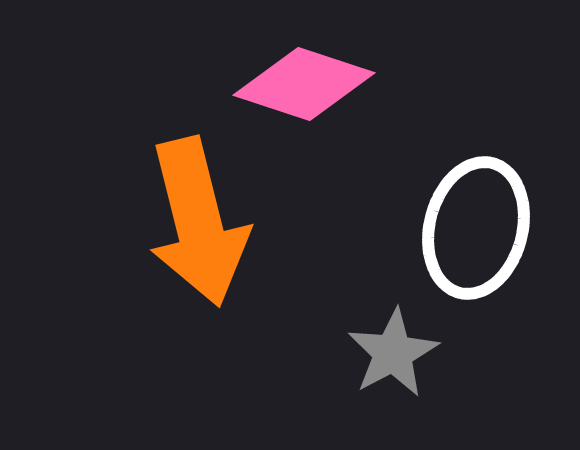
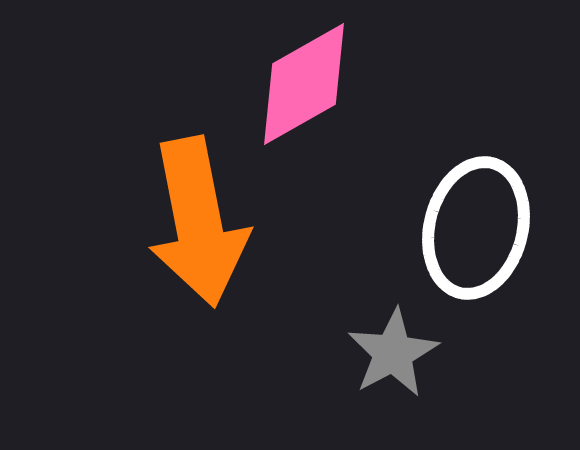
pink diamond: rotated 48 degrees counterclockwise
orange arrow: rotated 3 degrees clockwise
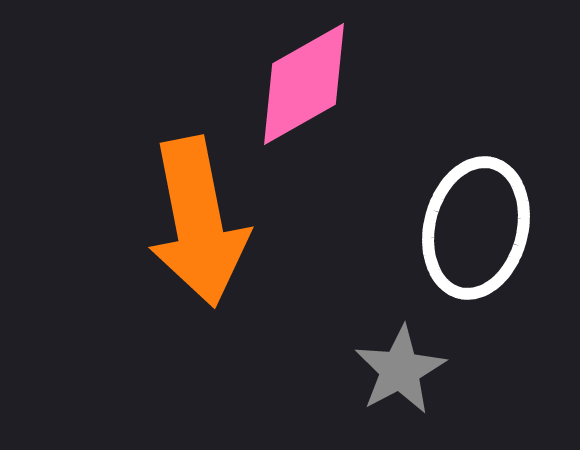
gray star: moved 7 px right, 17 px down
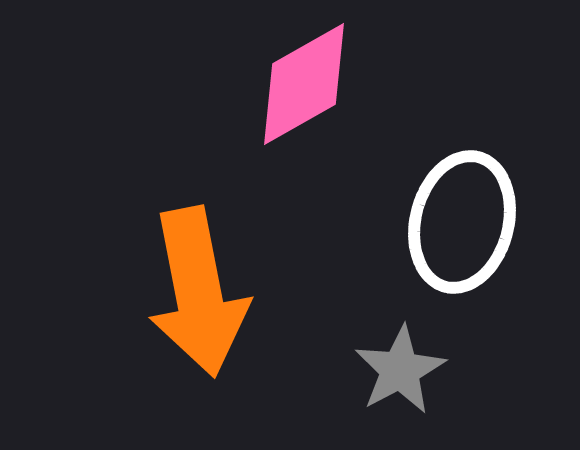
orange arrow: moved 70 px down
white ellipse: moved 14 px left, 6 px up
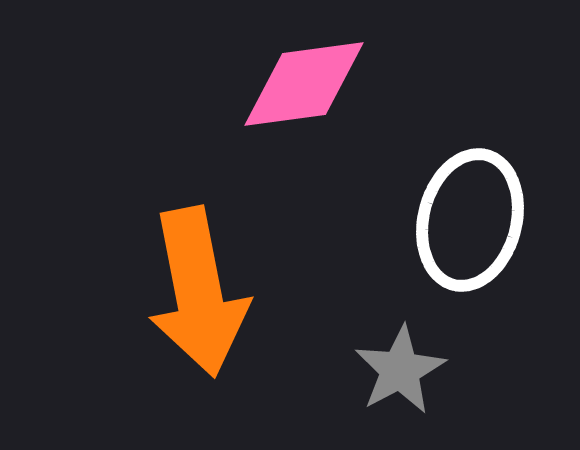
pink diamond: rotated 22 degrees clockwise
white ellipse: moved 8 px right, 2 px up
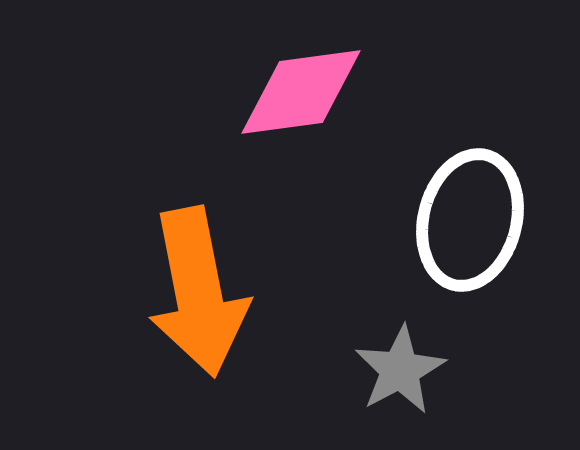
pink diamond: moved 3 px left, 8 px down
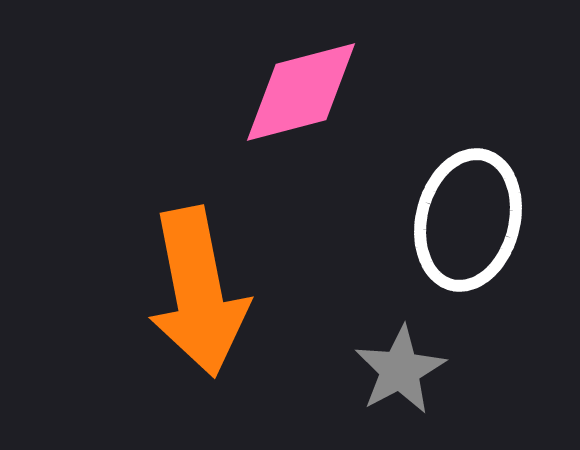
pink diamond: rotated 7 degrees counterclockwise
white ellipse: moved 2 px left
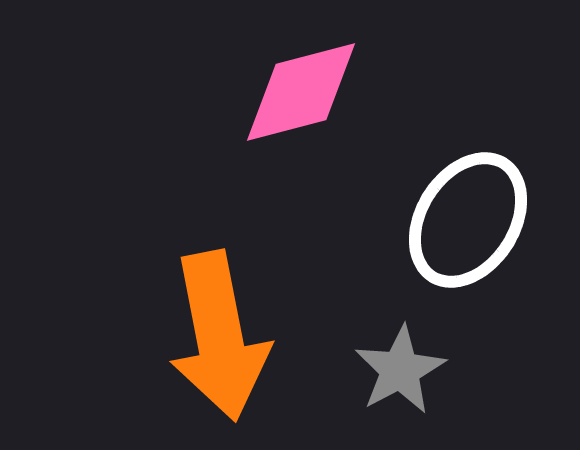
white ellipse: rotated 18 degrees clockwise
orange arrow: moved 21 px right, 44 px down
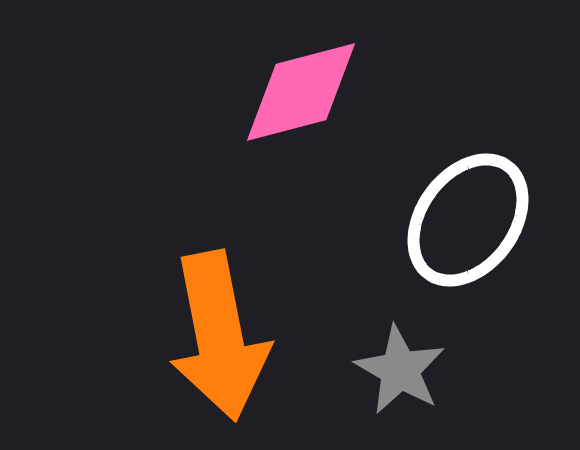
white ellipse: rotated 4 degrees clockwise
gray star: rotated 14 degrees counterclockwise
